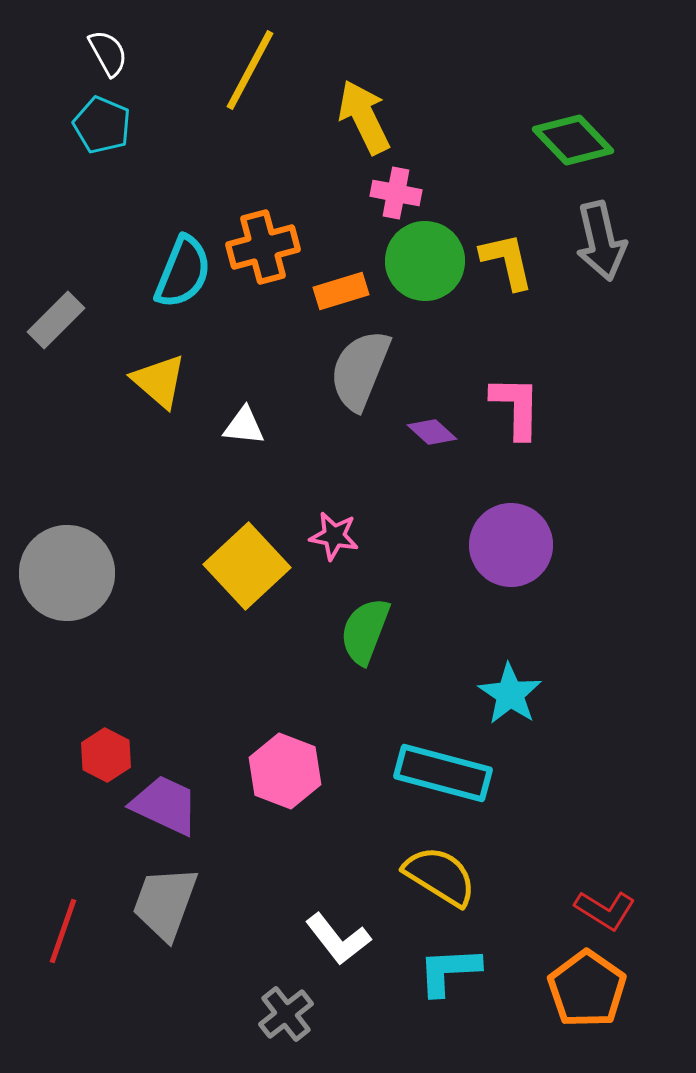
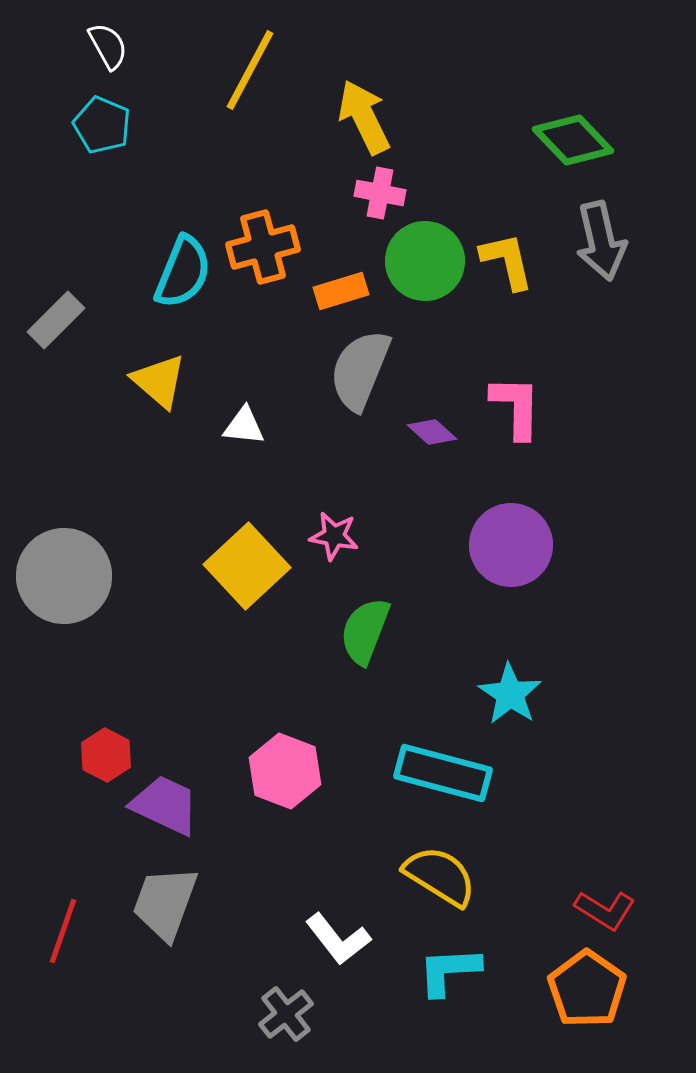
white semicircle: moved 7 px up
pink cross: moved 16 px left
gray circle: moved 3 px left, 3 px down
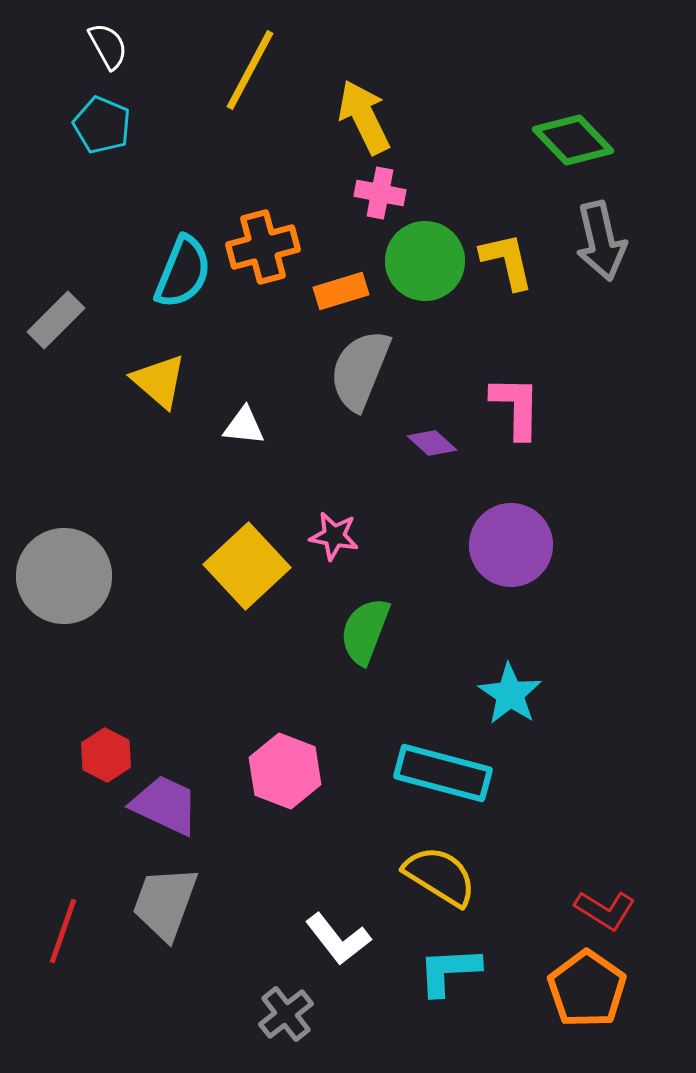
purple diamond: moved 11 px down
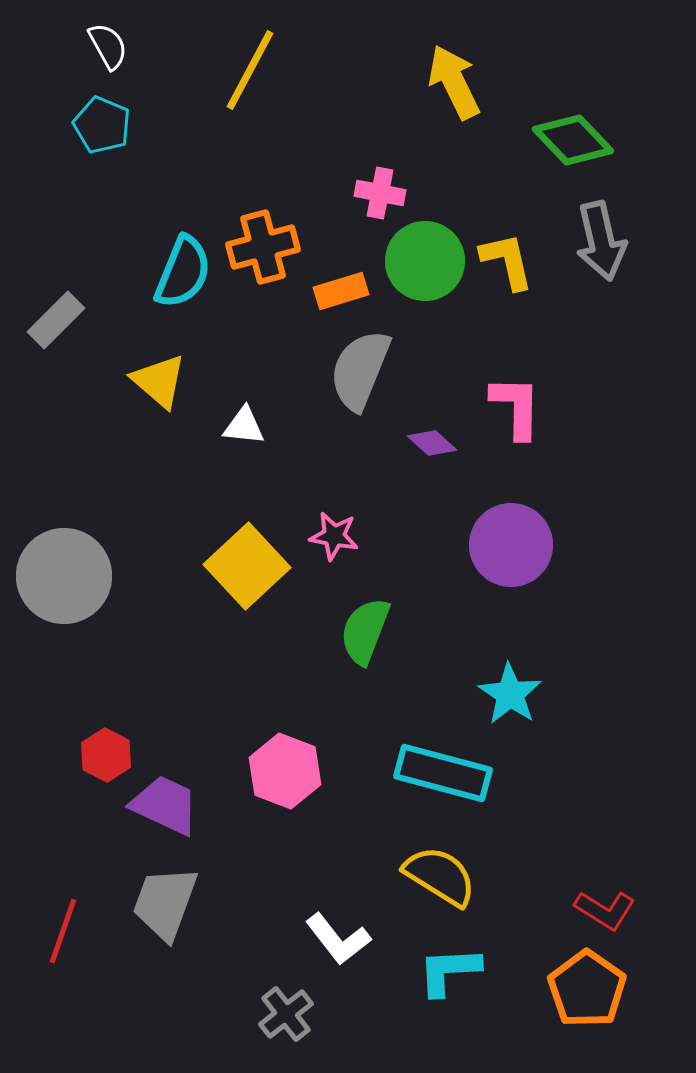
yellow arrow: moved 90 px right, 35 px up
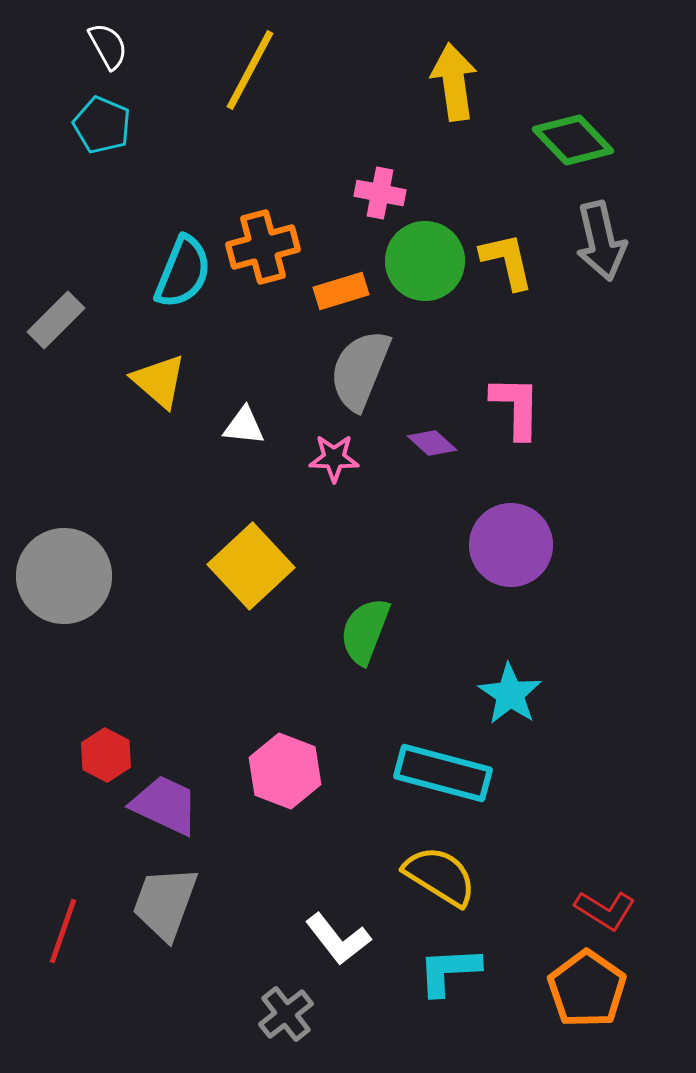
yellow arrow: rotated 18 degrees clockwise
pink star: moved 78 px up; rotated 9 degrees counterclockwise
yellow square: moved 4 px right
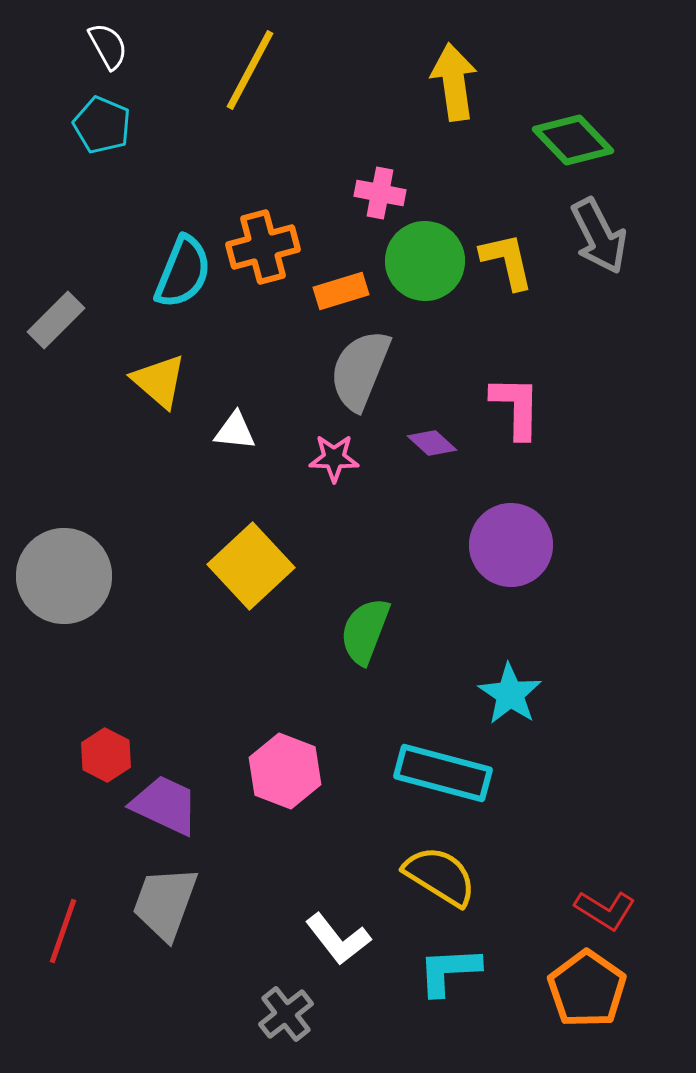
gray arrow: moved 2 px left, 5 px up; rotated 14 degrees counterclockwise
white triangle: moved 9 px left, 5 px down
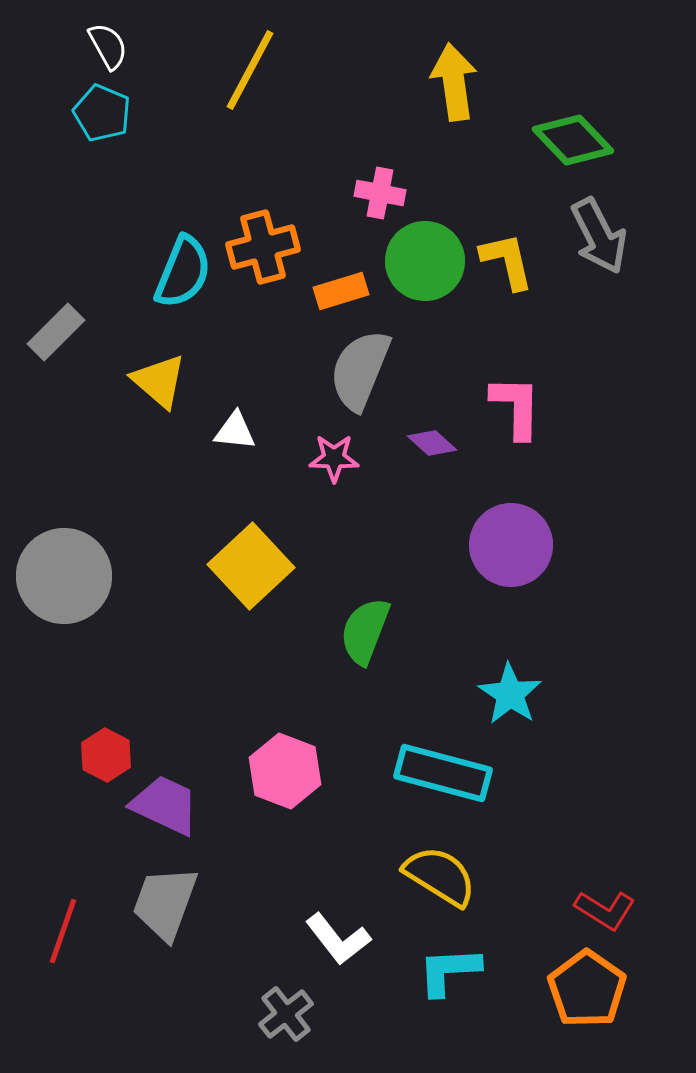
cyan pentagon: moved 12 px up
gray rectangle: moved 12 px down
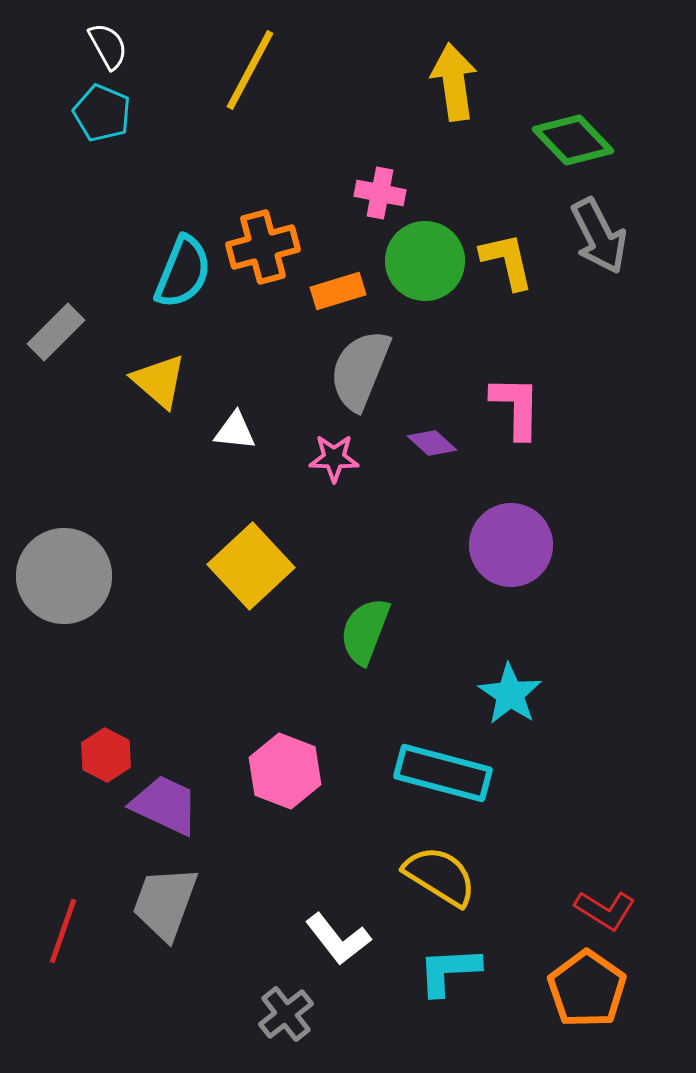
orange rectangle: moved 3 px left
